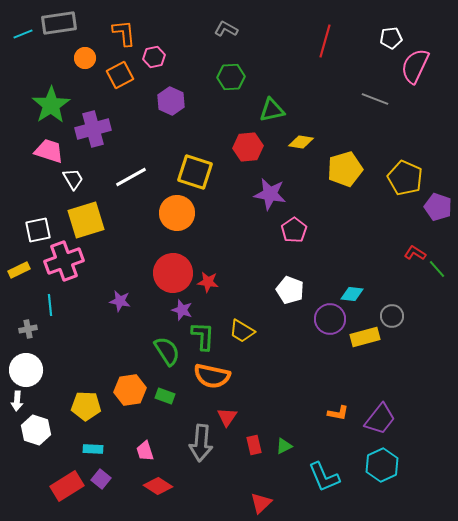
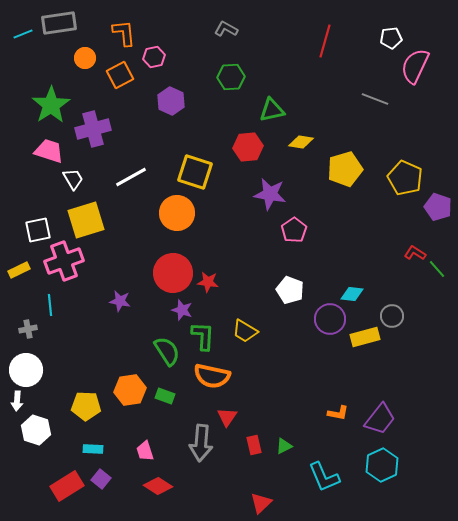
yellow trapezoid at (242, 331): moved 3 px right
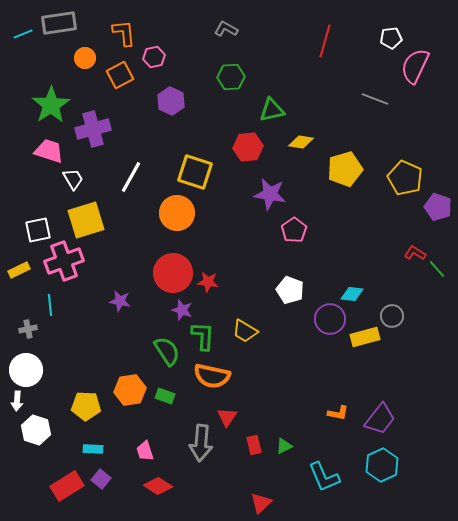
white line at (131, 177): rotated 32 degrees counterclockwise
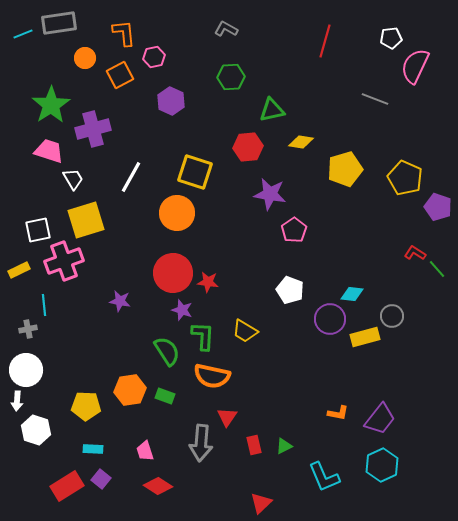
cyan line at (50, 305): moved 6 px left
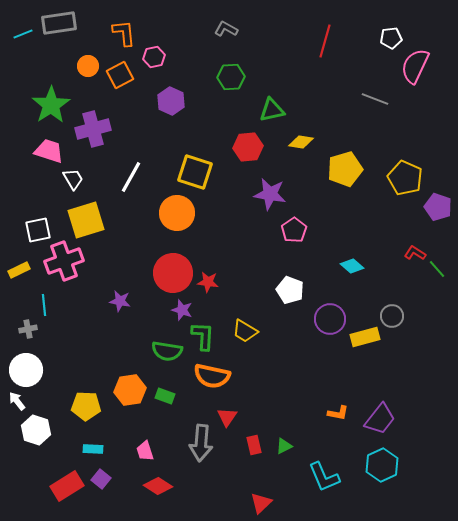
orange circle at (85, 58): moved 3 px right, 8 px down
cyan diamond at (352, 294): moved 28 px up; rotated 35 degrees clockwise
green semicircle at (167, 351): rotated 132 degrees clockwise
white arrow at (17, 401): rotated 138 degrees clockwise
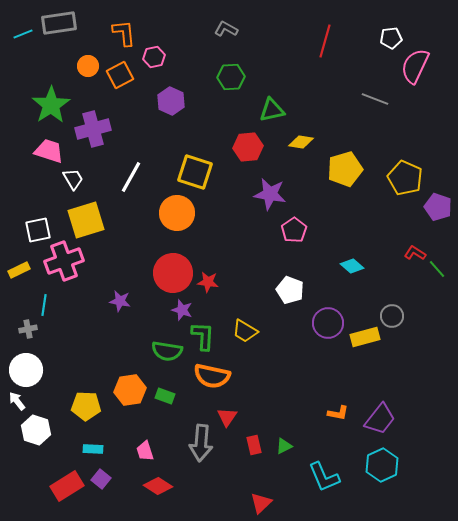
cyan line at (44, 305): rotated 15 degrees clockwise
purple circle at (330, 319): moved 2 px left, 4 px down
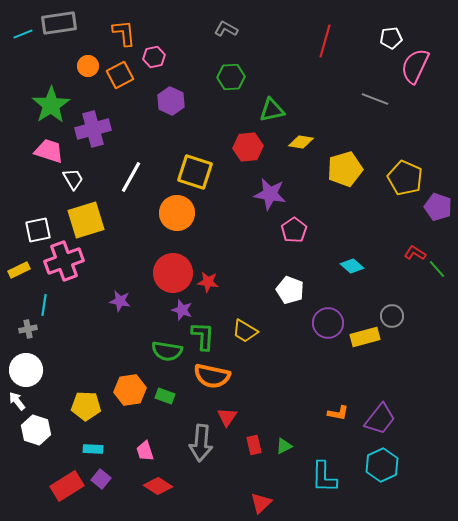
cyan L-shape at (324, 477): rotated 24 degrees clockwise
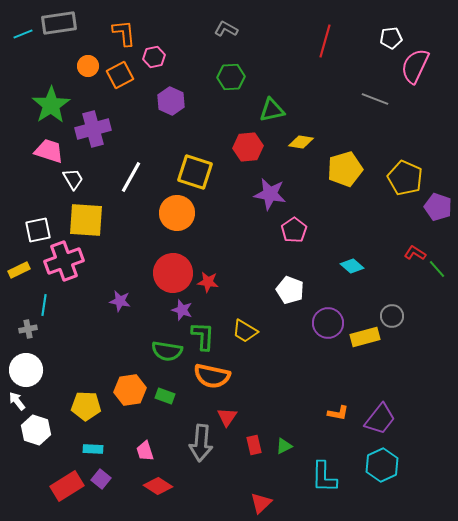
yellow square at (86, 220): rotated 21 degrees clockwise
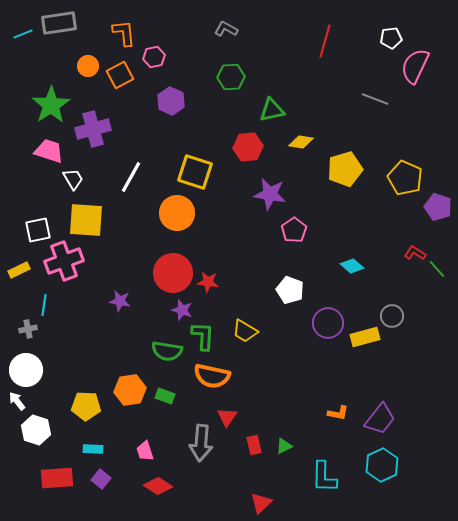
red rectangle at (67, 486): moved 10 px left, 8 px up; rotated 28 degrees clockwise
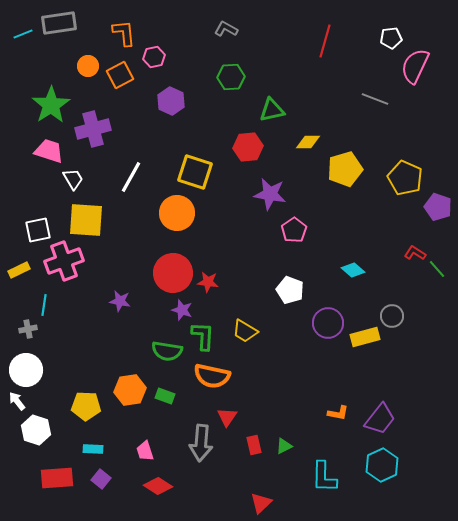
yellow diamond at (301, 142): moved 7 px right; rotated 10 degrees counterclockwise
cyan diamond at (352, 266): moved 1 px right, 4 px down
